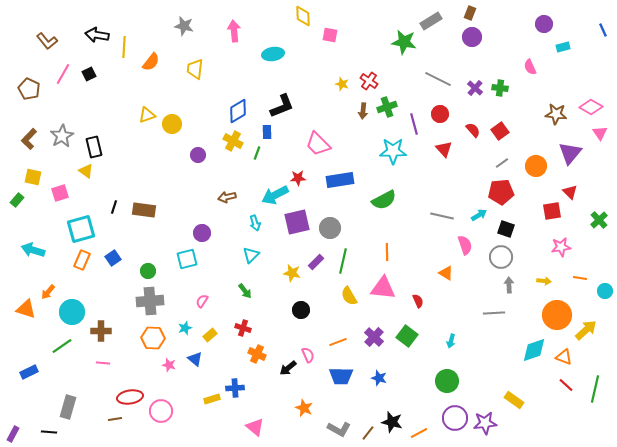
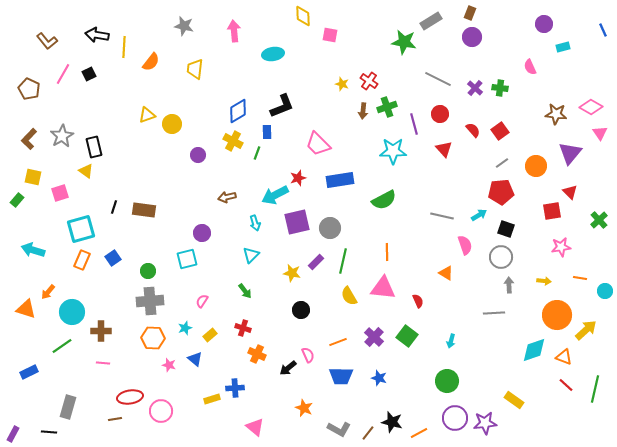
red star at (298, 178): rotated 14 degrees counterclockwise
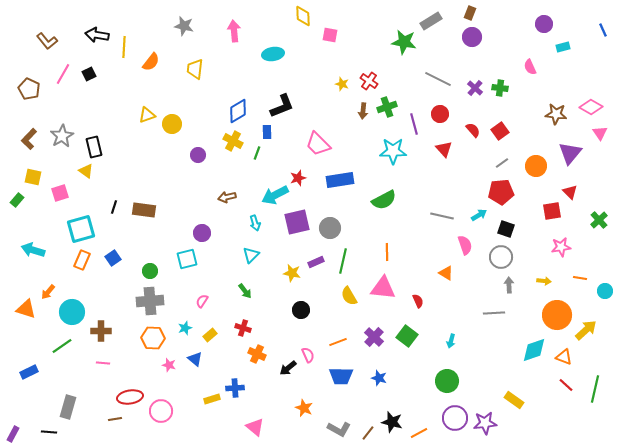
purple rectangle at (316, 262): rotated 21 degrees clockwise
green circle at (148, 271): moved 2 px right
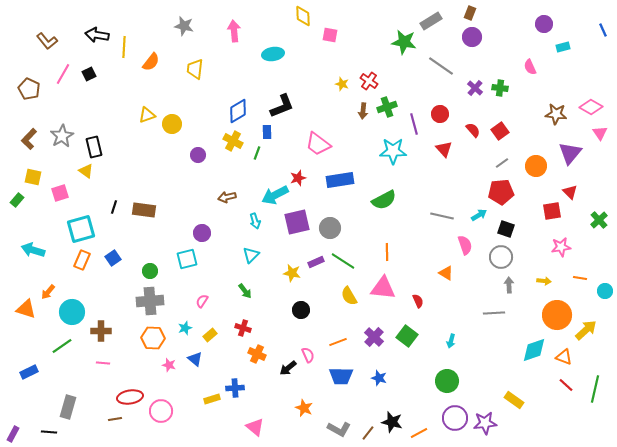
gray line at (438, 79): moved 3 px right, 13 px up; rotated 8 degrees clockwise
pink trapezoid at (318, 144): rotated 8 degrees counterclockwise
cyan arrow at (255, 223): moved 2 px up
green line at (343, 261): rotated 70 degrees counterclockwise
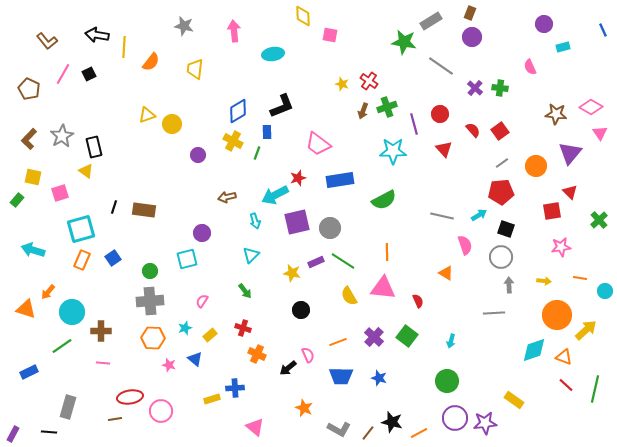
brown arrow at (363, 111): rotated 14 degrees clockwise
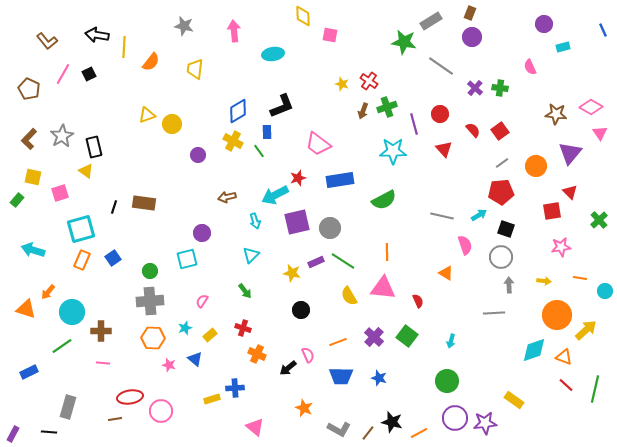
green line at (257, 153): moved 2 px right, 2 px up; rotated 56 degrees counterclockwise
brown rectangle at (144, 210): moved 7 px up
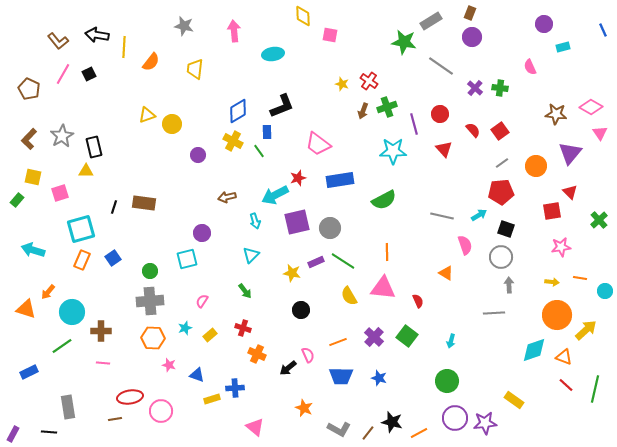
brown L-shape at (47, 41): moved 11 px right
yellow triangle at (86, 171): rotated 35 degrees counterclockwise
yellow arrow at (544, 281): moved 8 px right, 1 px down
blue triangle at (195, 359): moved 2 px right, 16 px down; rotated 21 degrees counterclockwise
gray rectangle at (68, 407): rotated 25 degrees counterclockwise
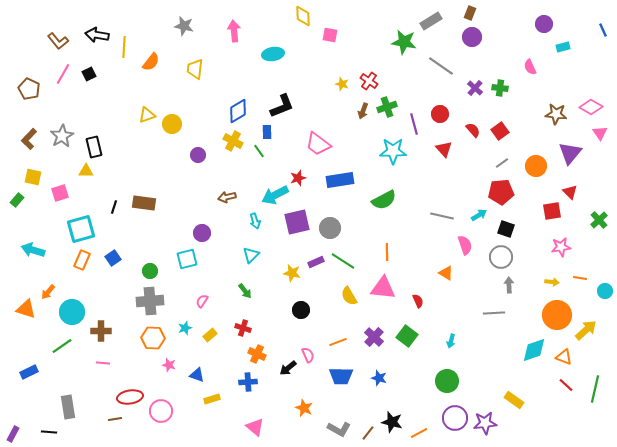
blue cross at (235, 388): moved 13 px right, 6 px up
